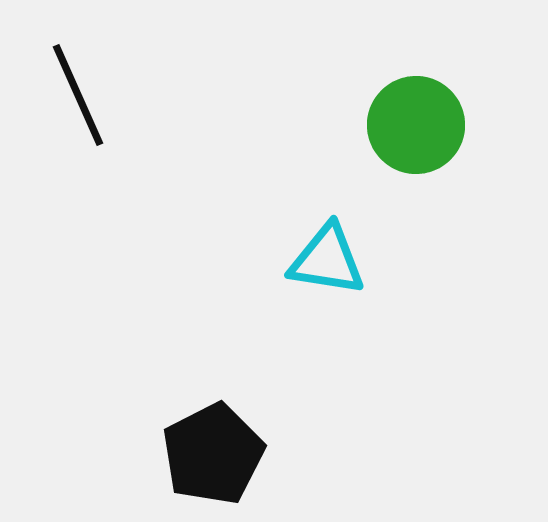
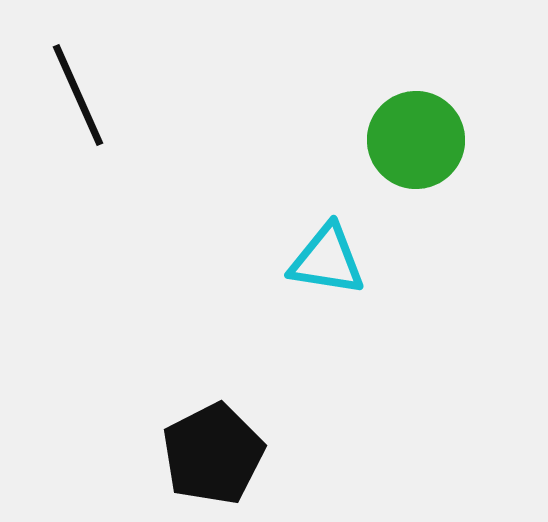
green circle: moved 15 px down
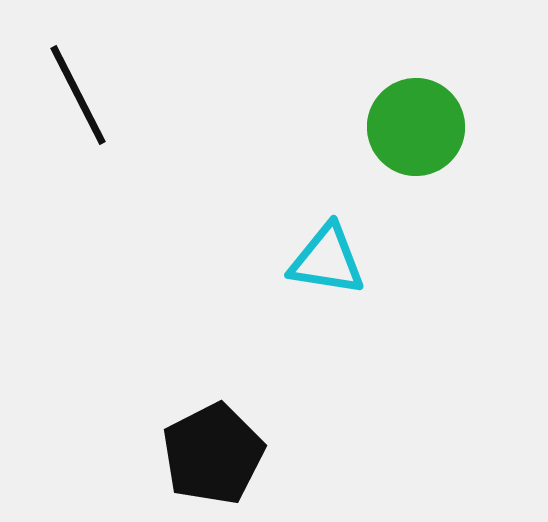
black line: rotated 3 degrees counterclockwise
green circle: moved 13 px up
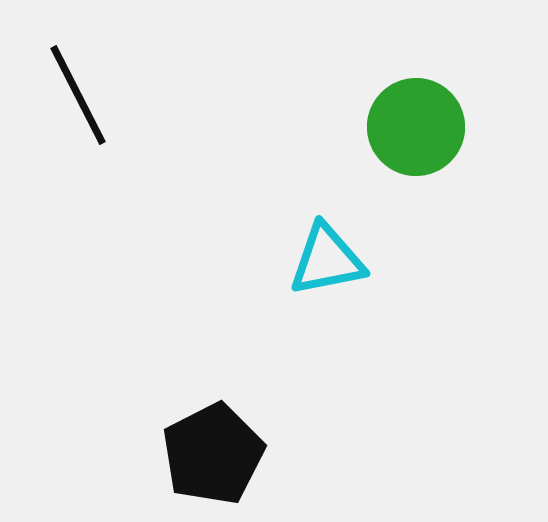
cyan triangle: rotated 20 degrees counterclockwise
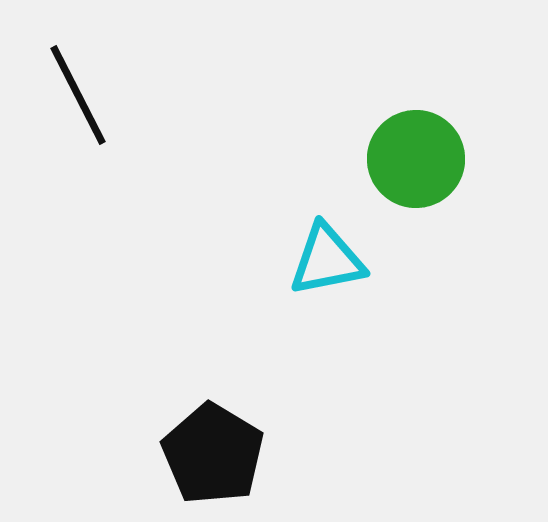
green circle: moved 32 px down
black pentagon: rotated 14 degrees counterclockwise
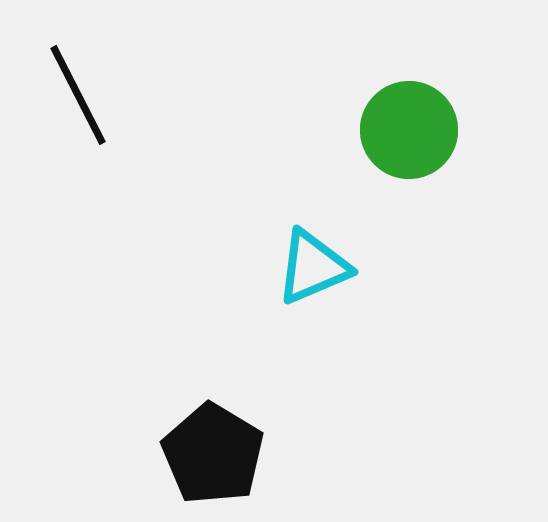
green circle: moved 7 px left, 29 px up
cyan triangle: moved 14 px left, 7 px down; rotated 12 degrees counterclockwise
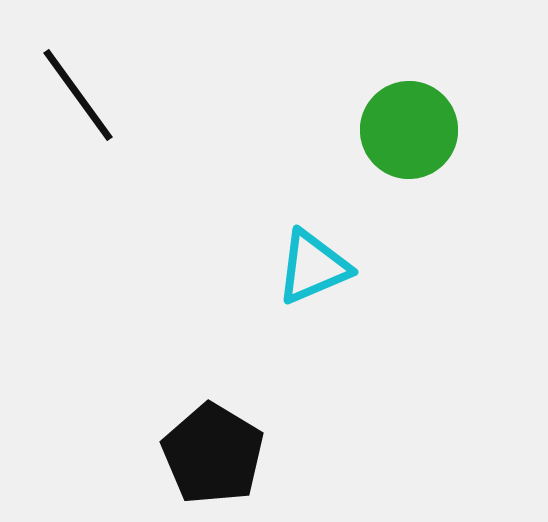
black line: rotated 9 degrees counterclockwise
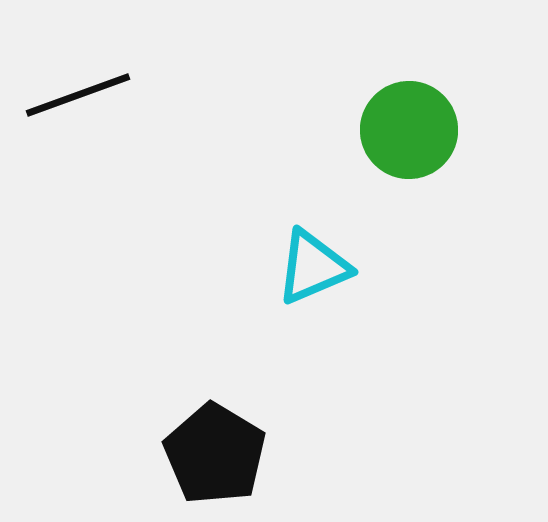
black line: rotated 74 degrees counterclockwise
black pentagon: moved 2 px right
